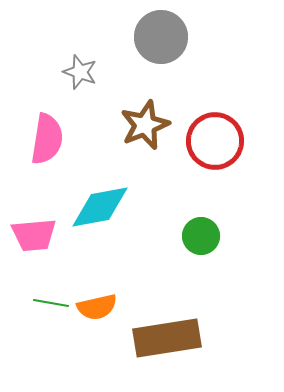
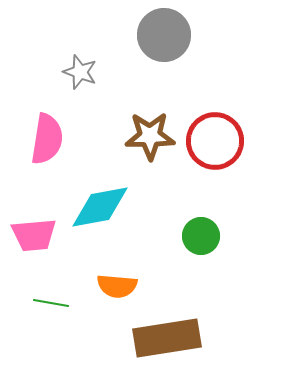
gray circle: moved 3 px right, 2 px up
brown star: moved 5 px right, 11 px down; rotated 21 degrees clockwise
orange semicircle: moved 20 px right, 21 px up; rotated 18 degrees clockwise
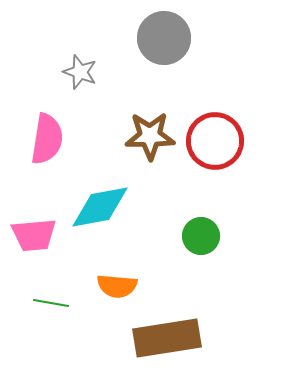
gray circle: moved 3 px down
